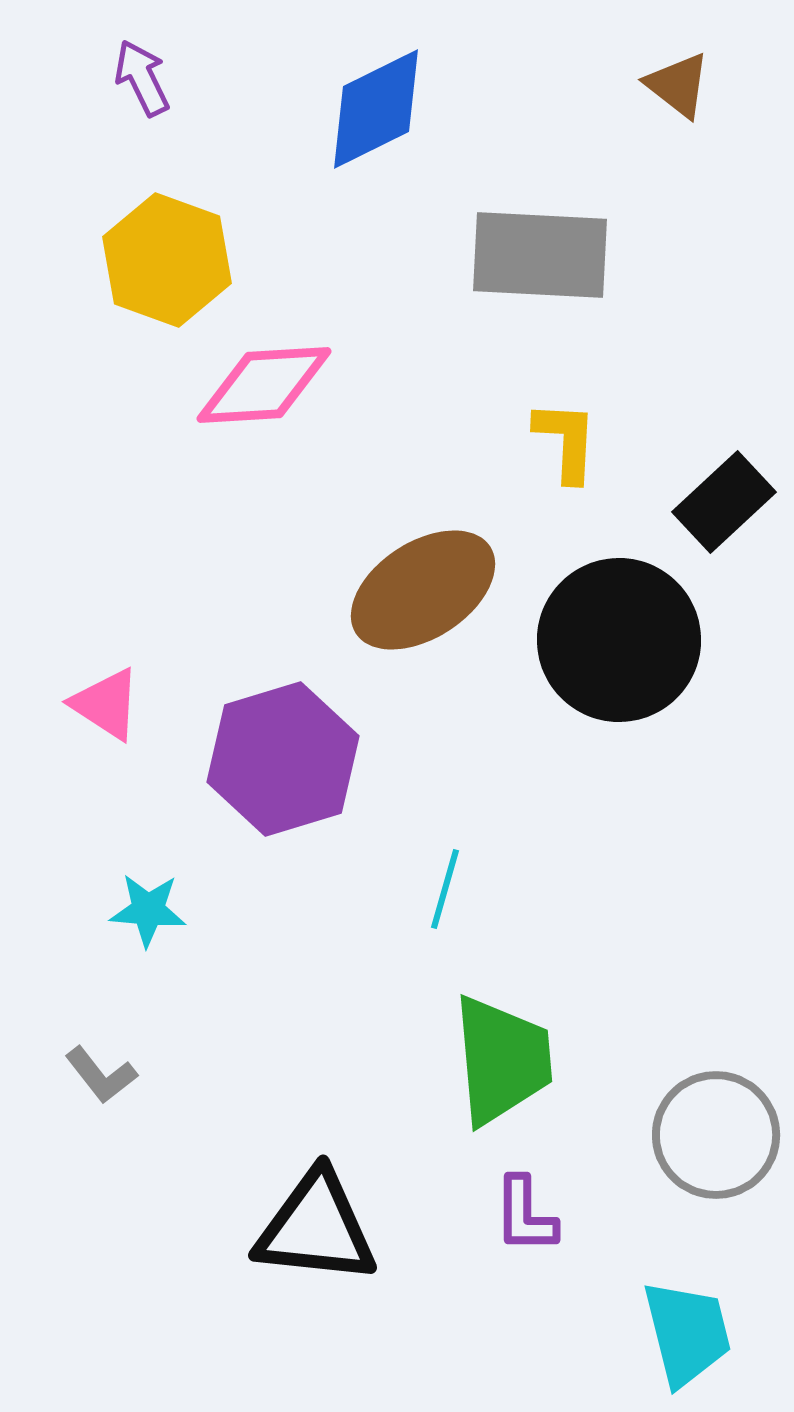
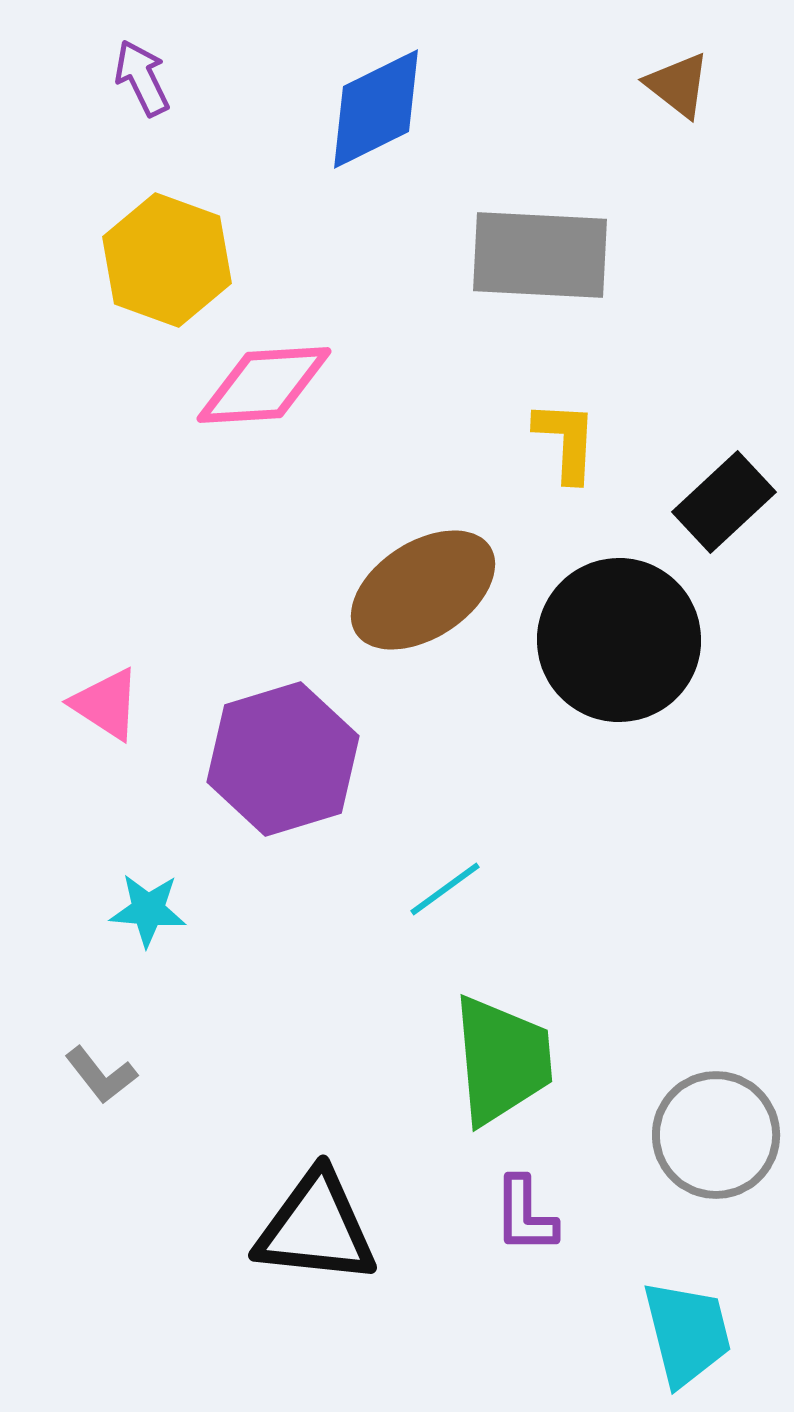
cyan line: rotated 38 degrees clockwise
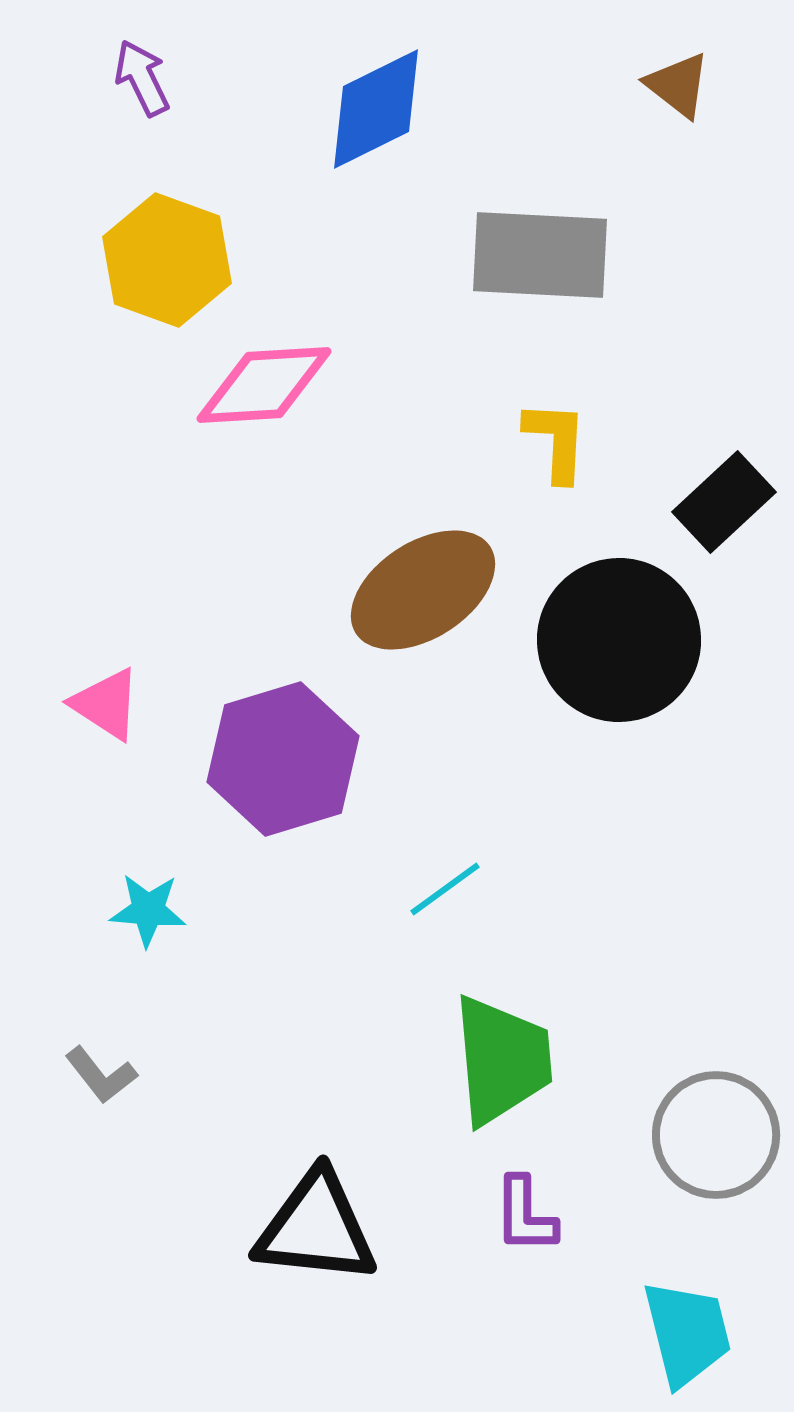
yellow L-shape: moved 10 px left
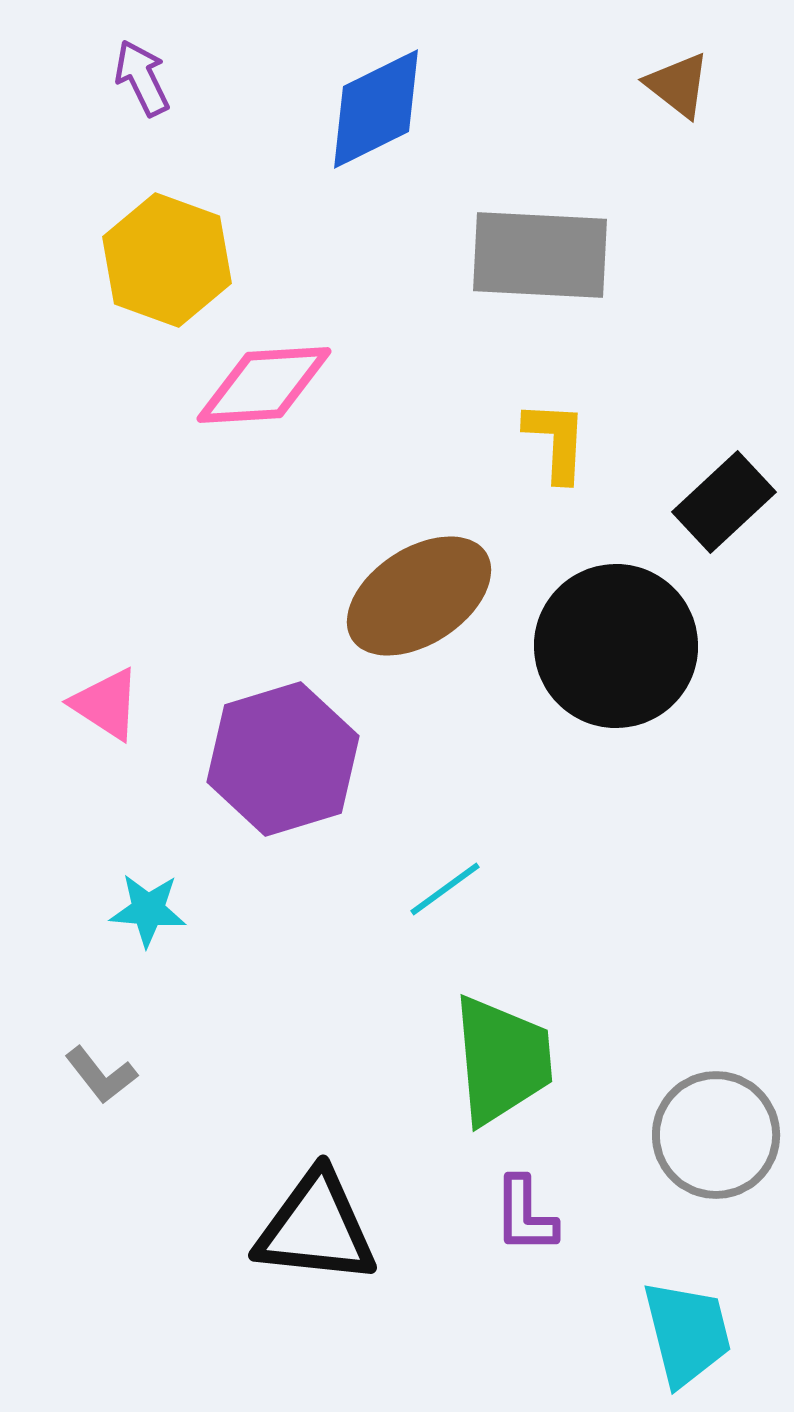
brown ellipse: moved 4 px left, 6 px down
black circle: moved 3 px left, 6 px down
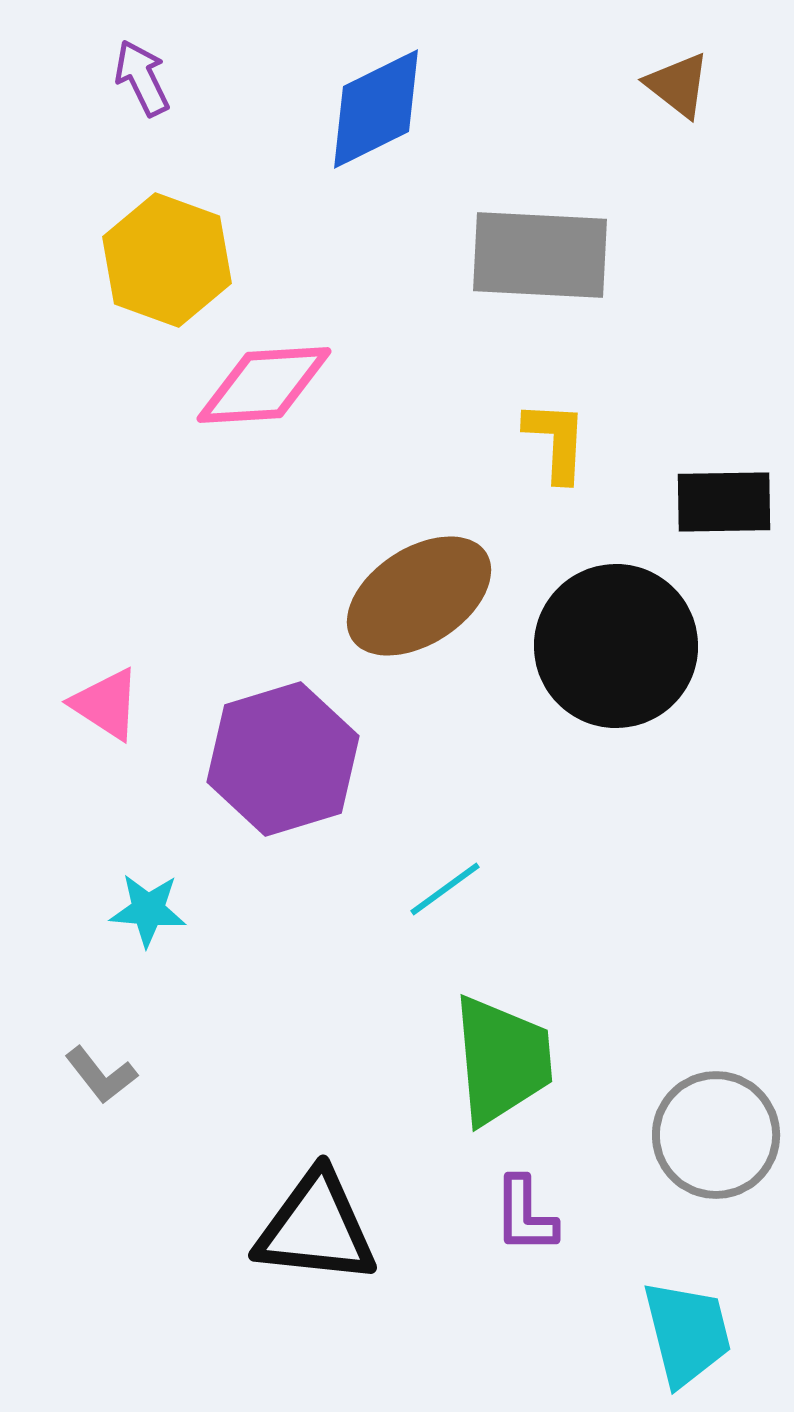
black rectangle: rotated 42 degrees clockwise
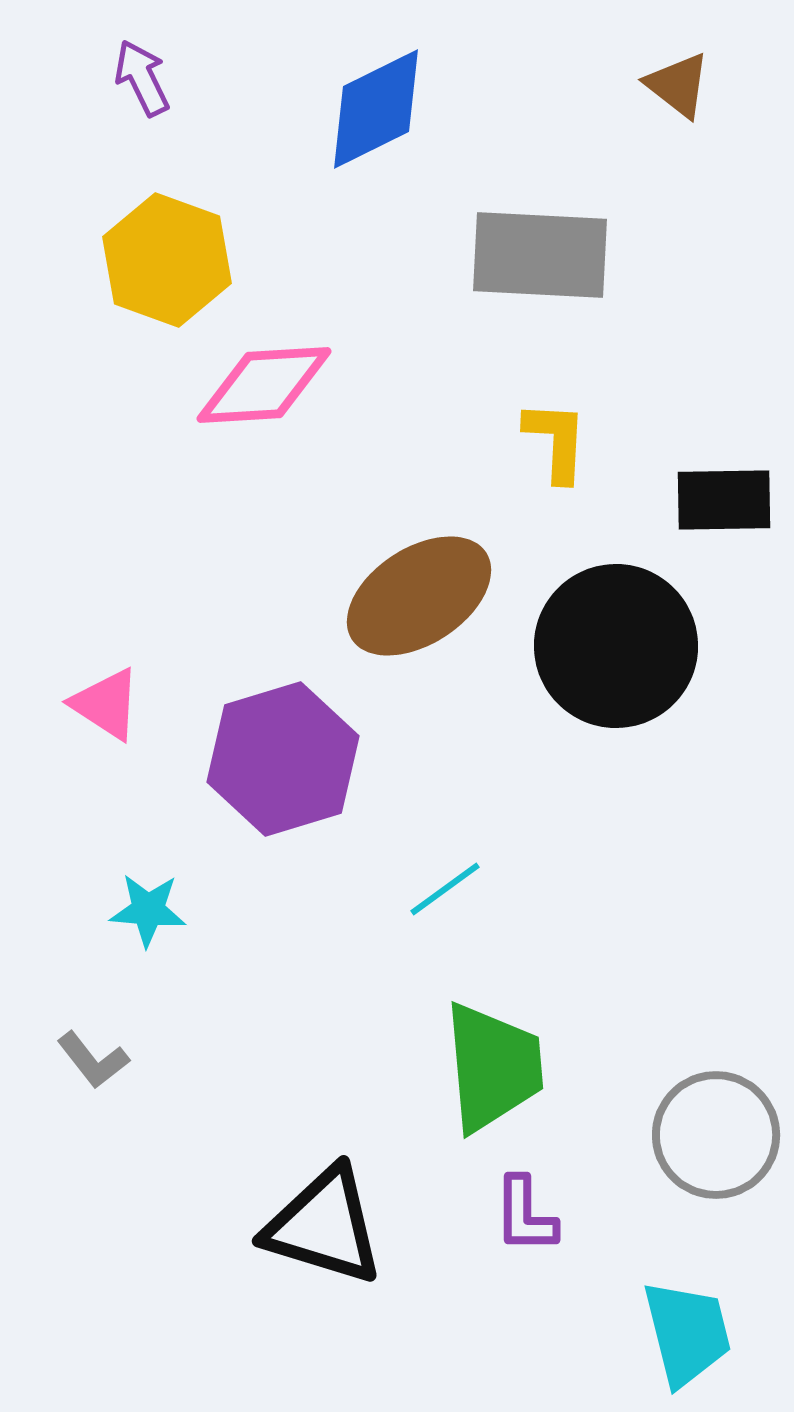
black rectangle: moved 2 px up
green trapezoid: moved 9 px left, 7 px down
gray L-shape: moved 8 px left, 15 px up
black triangle: moved 8 px right, 2 px up; rotated 11 degrees clockwise
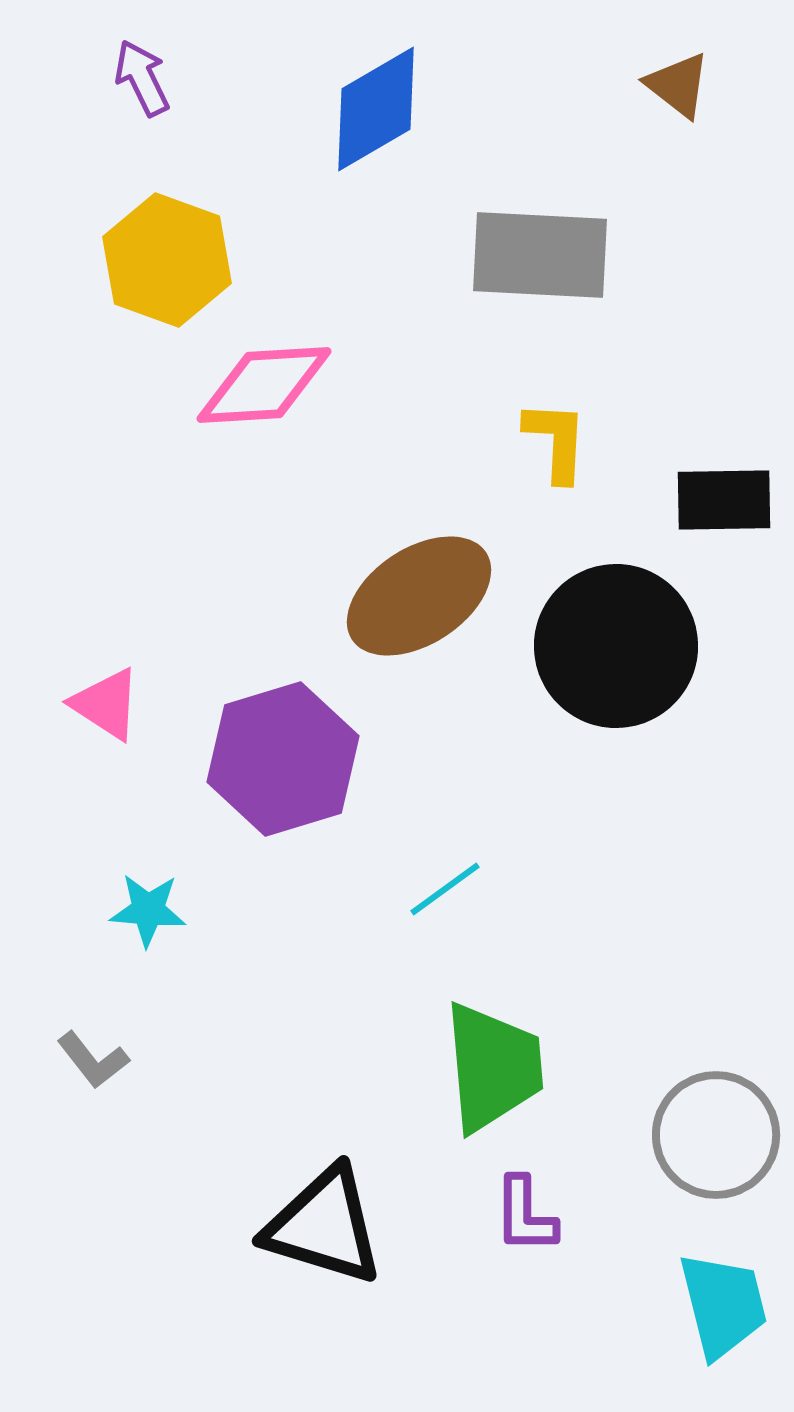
blue diamond: rotated 4 degrees counterclockwise
cyan trapezoid: moved 36 px right, 28 px up
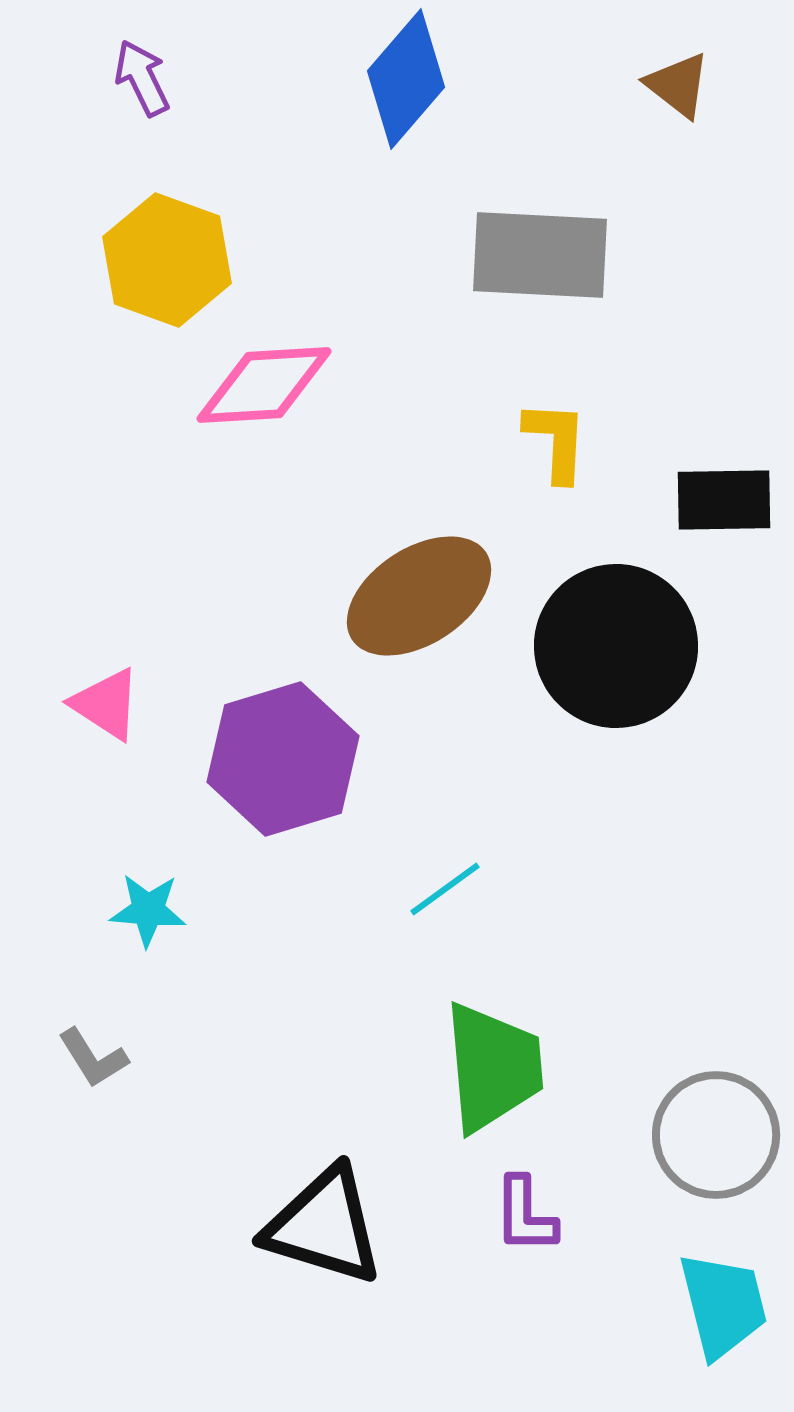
blue diamond: moved 30 px right, 30 px up; rotated 19 degrees counterclockwise
gray L-shape: moved 2 px up; rotated 6 degrees clockwise
